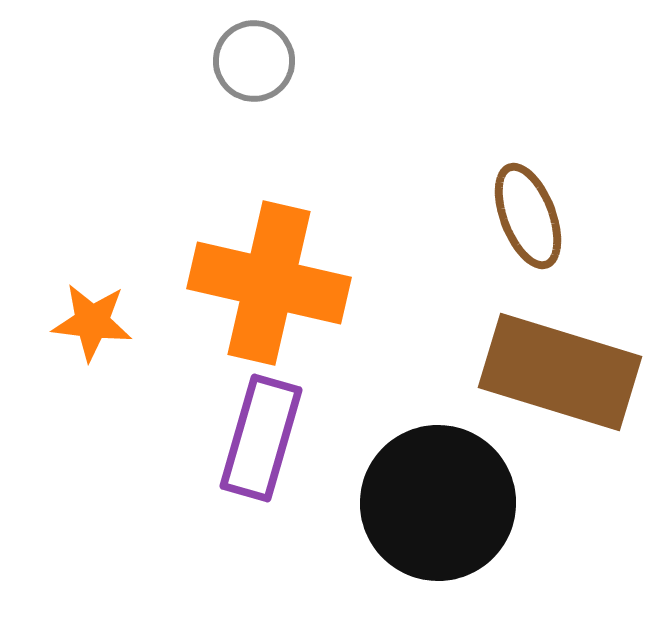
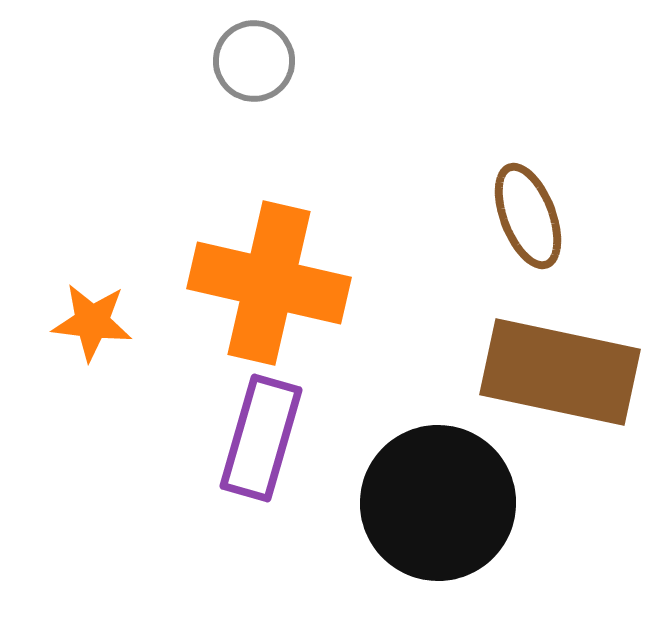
brown rectangle: rotated 5 degrees counterclockwise
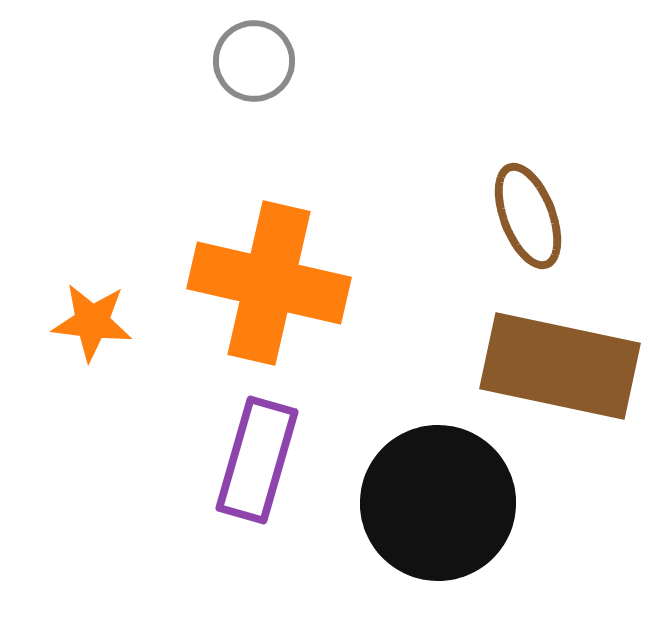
brown rectangle: moved 6 px up
purple rectangle: moved 4 px left, 22 px down
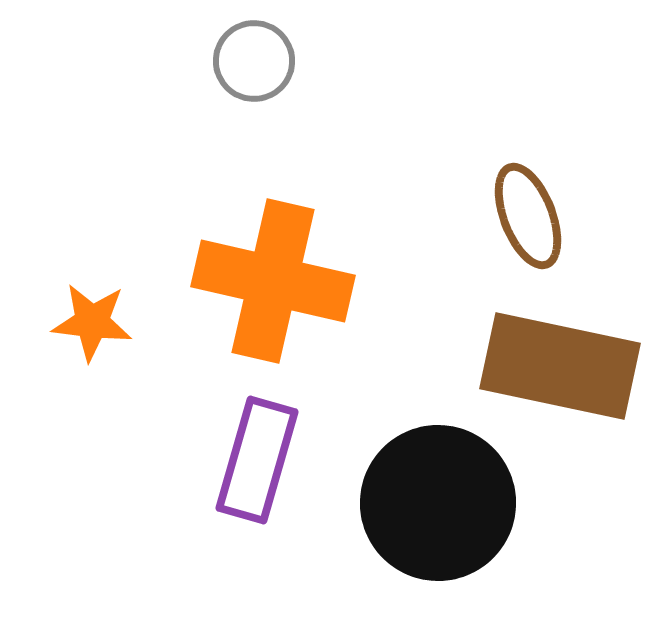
orange cross: moved 4 px right, 2 px up
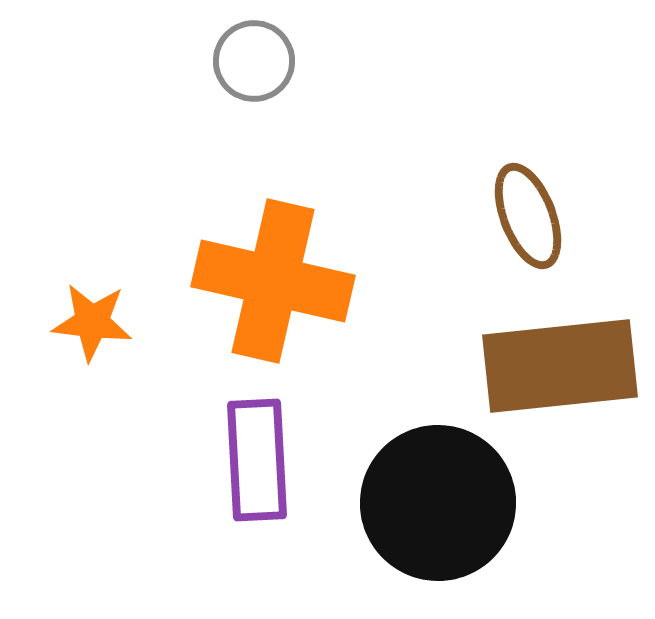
brown rectangle: rotated 18 degrees counterclockwise
purple rectangle: rotated 19 degrees counterclockwise
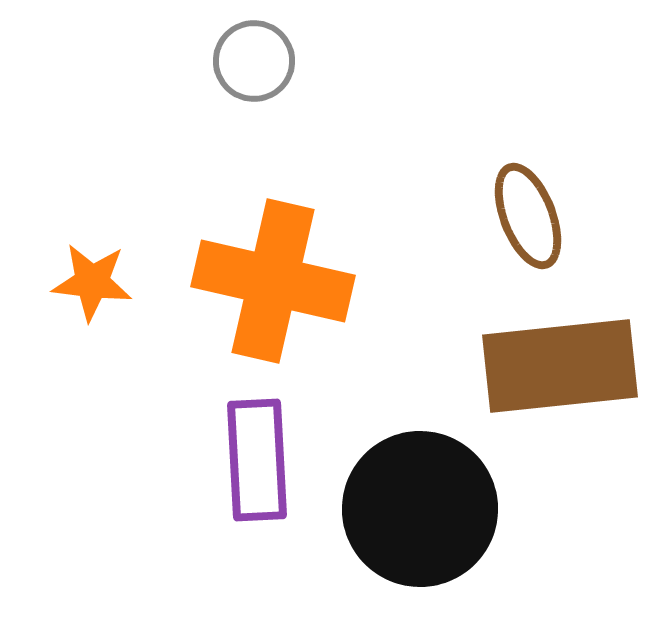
orange star: moved 40 px up
black circle: moved 18 px left, 6 px down
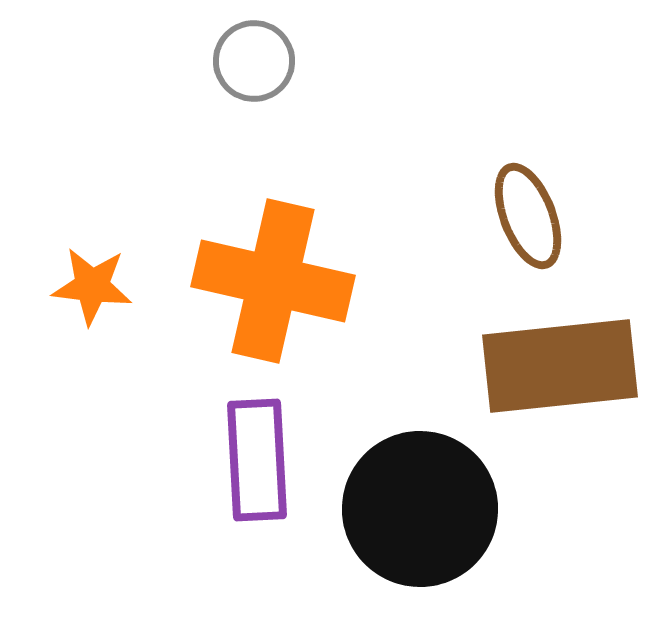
orange star: moved 4 px down
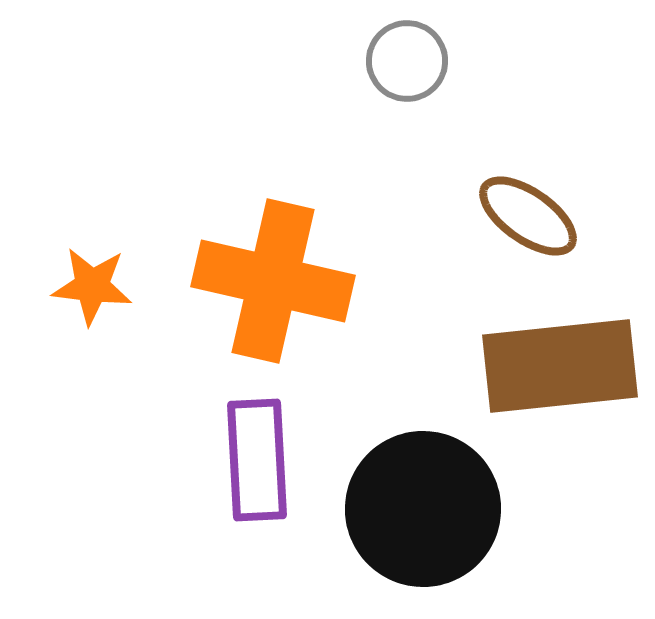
gray circle: moved 153 px right
brown ellipse: rotated 34 degrees counterclockwise
black circle: moved 3 px right
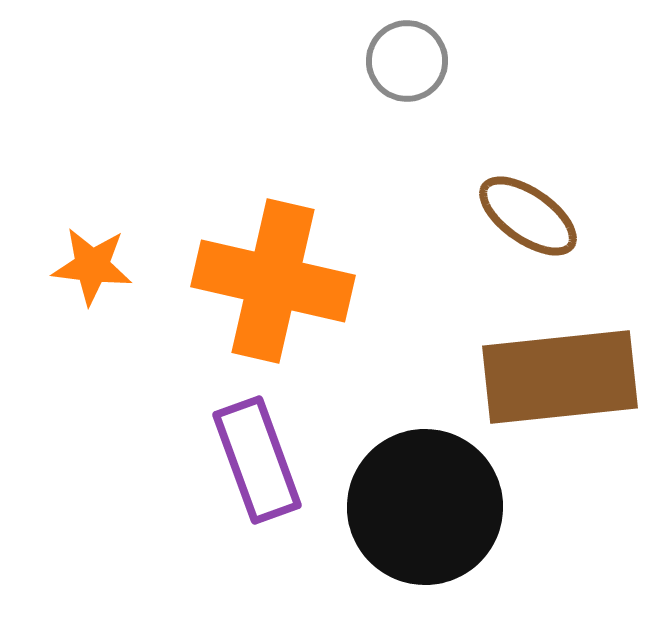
orange star: moved 20 px up
brown rectangle: moved 11 px down
purple rectangle: rotated 17 degrees counterclockwise
black circle: moved 2 px right, 2 px up
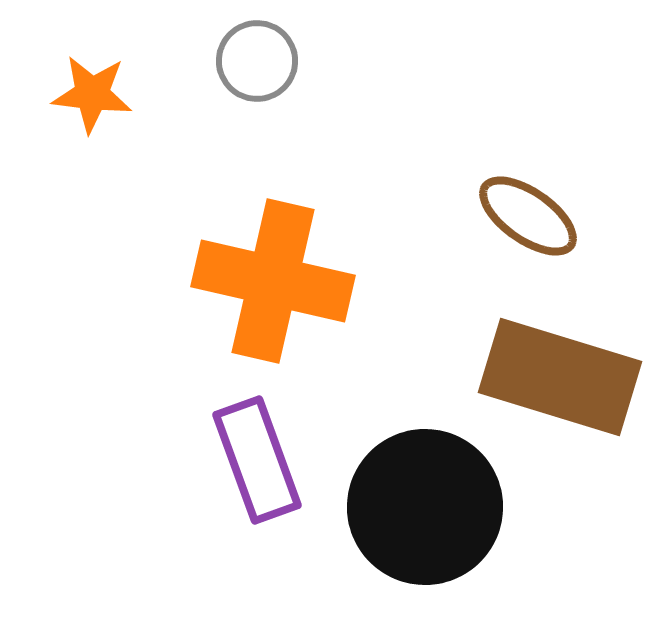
gray circle: moved 150 px left
orange star: moved 172 px up
brown rectangle: rotated 23 degrees clockwise
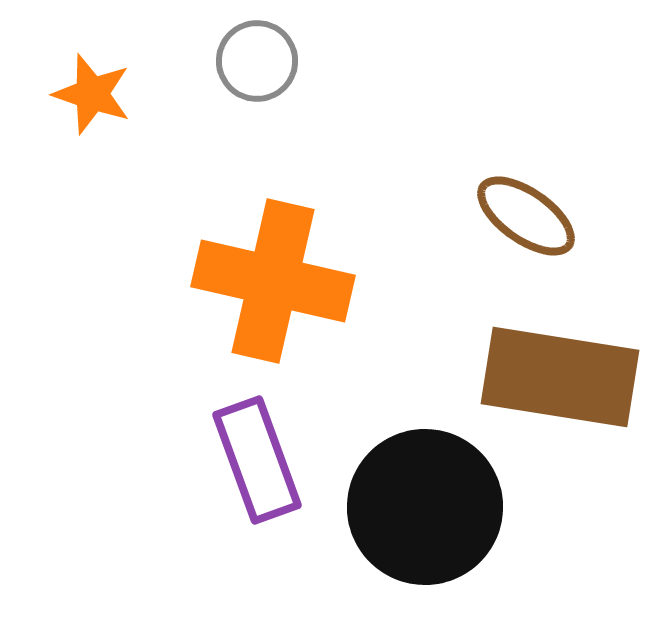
orange star: rotated 12 degrees clockwise
brown ellipse: moved 2 px left
brown rectangle: rotated 8 degrees counterclockwise
